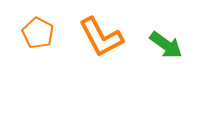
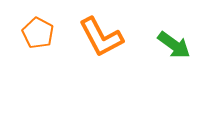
green arrow: moved 8 px right
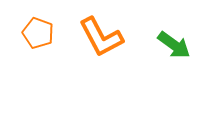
orange pentagon: rotated 8 degrees counterclockwise
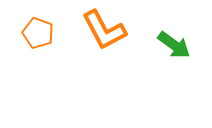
orange L-shape: moved 3 px right, 7 px up
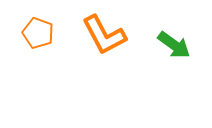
orange L-shape: moved 5 px down
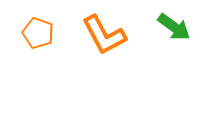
green arrow: moved 18 px up
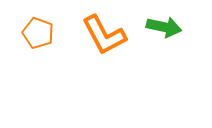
green arrow: moved 10 px left; rotated 24 degrees counterclockwise
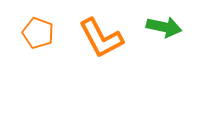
orange L-shape: moved 3 px left, 3 px down
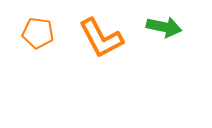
orange pentagon: rotated 12 degrees counterclockwise
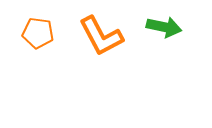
orange L-shape: moved 2 px up
